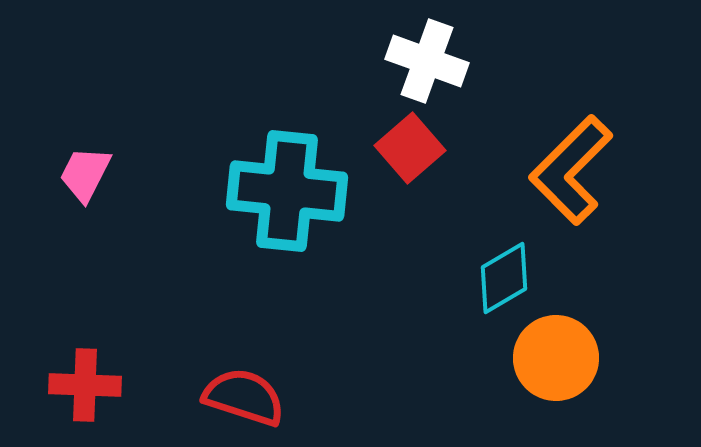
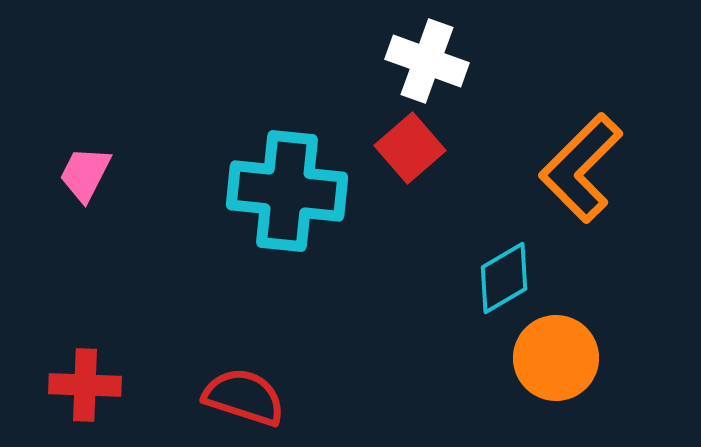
orange L-shape: moved 10 px right, 2 px up
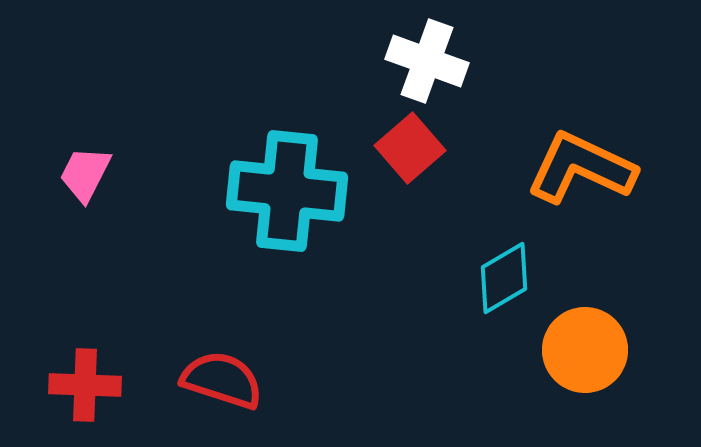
orange L-shape: rotated 70 degrees clockwise
orange circle: moved 29 px right, 8 px up
red semicircle: moved 22 px left, 17 px up
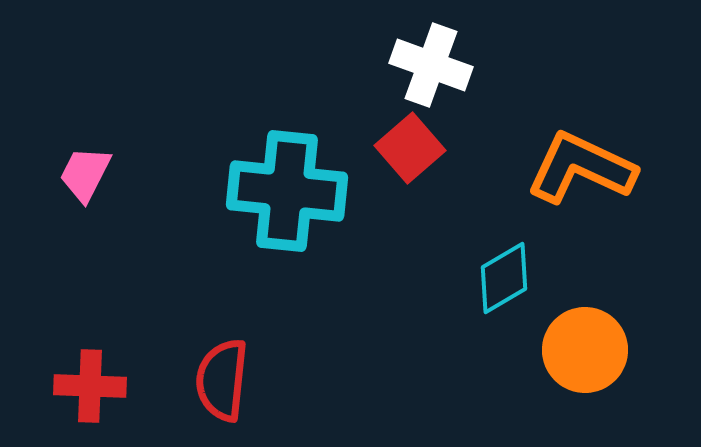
white cross: moved 4 px right, 4 px down
red semicircle: rotated 102 degrees counterclockwise
red cross: moved 5 px right, 1 px down
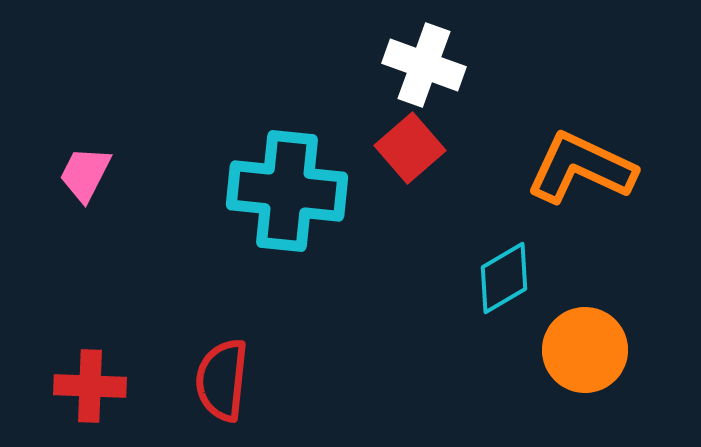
white cross: moved 7 px left
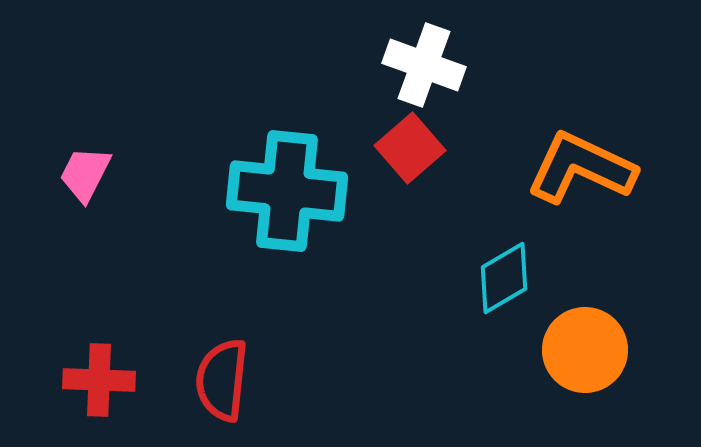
red cross: moved 9 px right, 6 px up
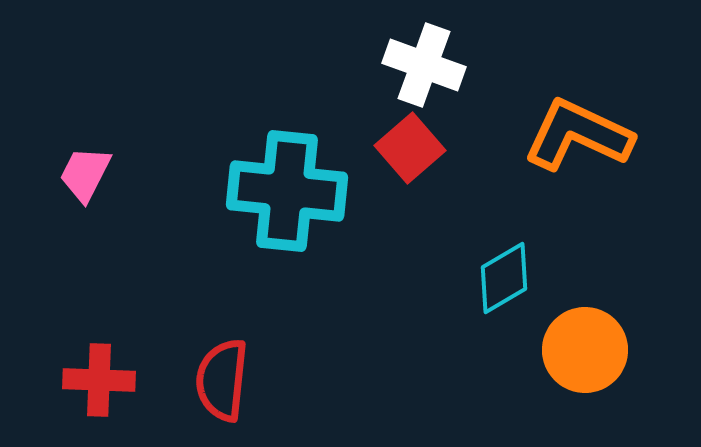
orange L-shape: moved 3 px left, 33 px up
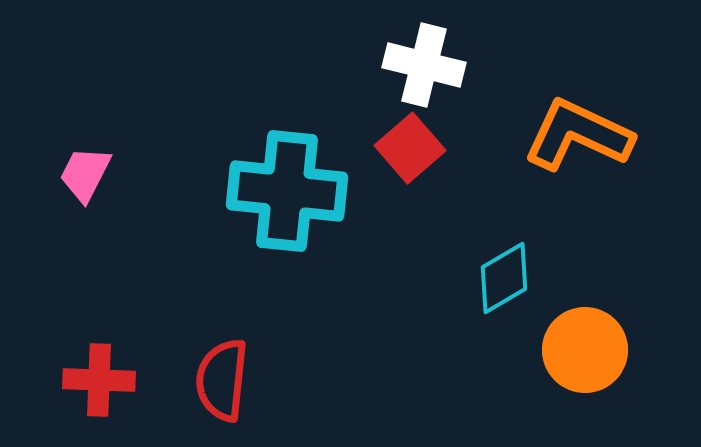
white cross: rotated 6 degrees counterclockwise
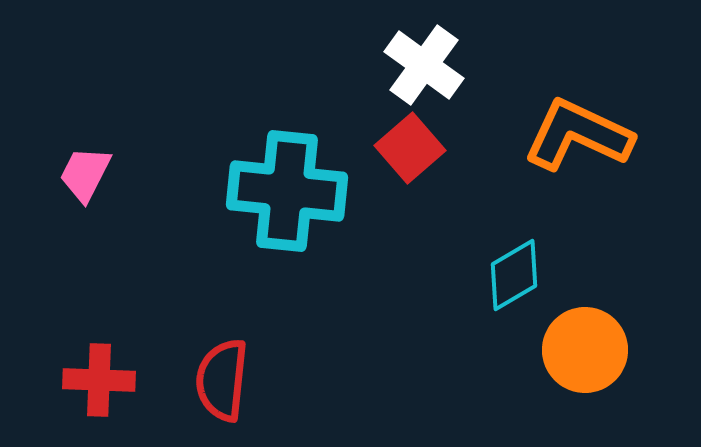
white cross: rotated 22 degrees clockwise
cyan diamond: moved 10 px right, 3 px up
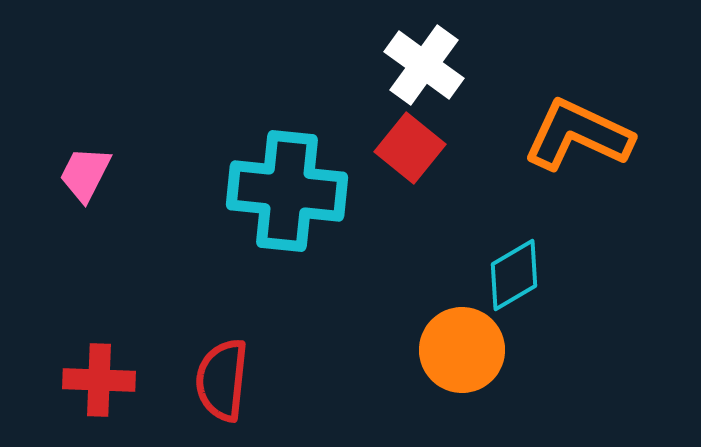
red square: rotated 10 degrees counterclockwise
orange circle: moved 123 px left
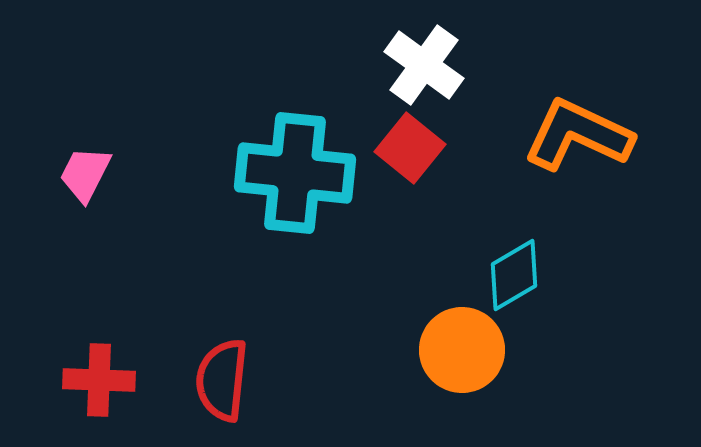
cyan cross: moved 8 px right, 18 px up
